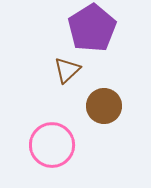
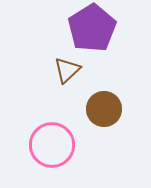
brown circle: moved 3 px down
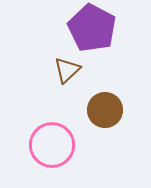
purple pentagon: rotated 12 degrees counterclockwise
brown circle: moved 1 px right, 1 px down
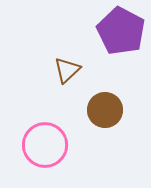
purple pentagon: moved 29 px right, 3 px down
pink circle: moved 7 px left
